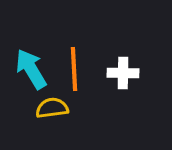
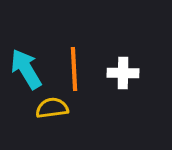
cyan arrow: moved 5 px left
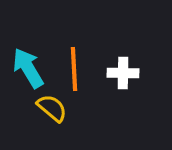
cyan arrow: moved 2 px right, 1 px up
yellow semicircle: rotated 48 degrees clockwise
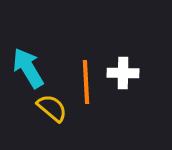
orange line: moved 12 px right, 13 px down
